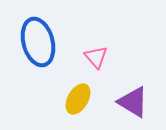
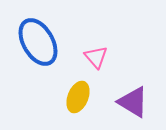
blue ellipse: rotated 15 degrees counterclockwise
yellow ellipse: moved 2 px up; rotated 8 degrees counterclockwise
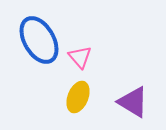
blue ellipse: moved 1 px right, 2 px up
pink triangle: moved 16 px left
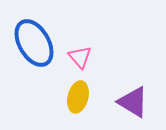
blue ellipse: moved 5 px left, 3 px down
yellow ellipse: rotated 8 degrees counterclockwise
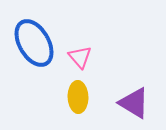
yellow ellipse: rotated 16 degrees counterclockwise
purple triangle: moved 1 px right, 1 px down
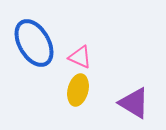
pink triangle: rotated 25 degrees counterclockwise
yellow ellipse: moved 7 px up; rotated 16 degrees clockwise
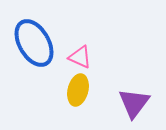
purple triangle: rotated 36 degrees clockwise
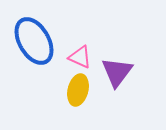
blue ellipse: moved 2 px up
purple triangle: moved 17 px left, 31 px up
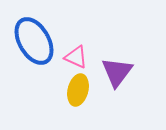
pink triangle: moved 4 px left
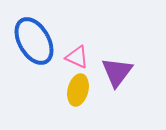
pink triangle: moved 1 px right
